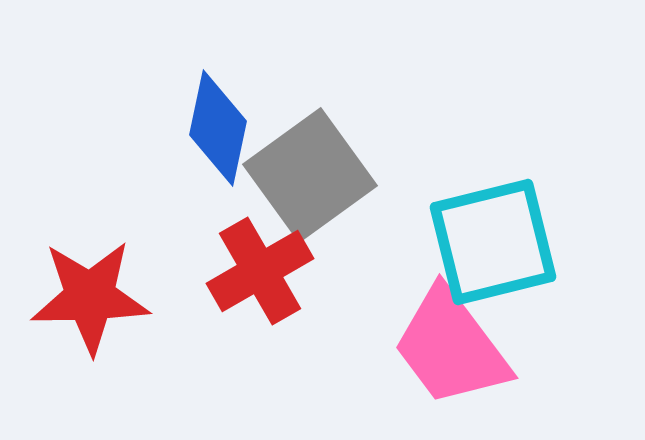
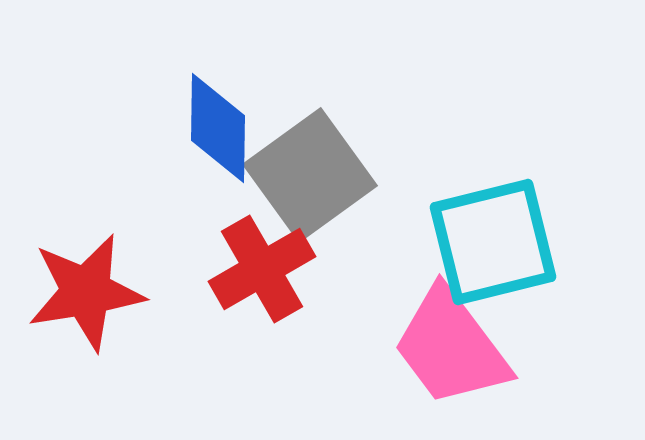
blue diamond: rotated 11 degrees counterclockwise
red cross: moved 2 px right, 2 px up
red star: moved 4 px left, 5 px up; rotated 8 degrees counterclockwise
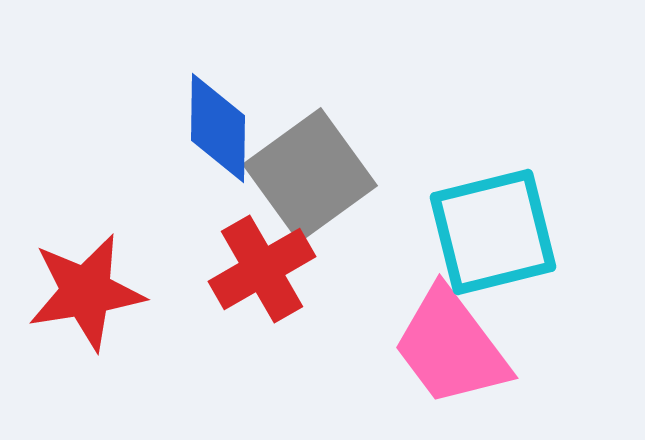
cyan square: moved 10 px up
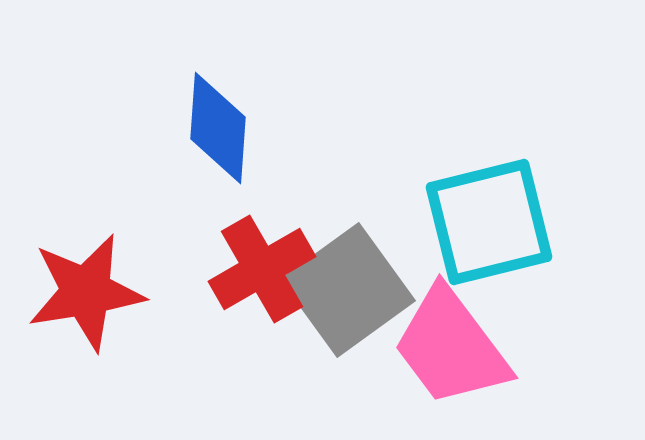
blue diamond: rotated 3 degrees clockwise
gray square: moved 38 px right, 115 px down
cyan square: moved 4 px left, 10 px up
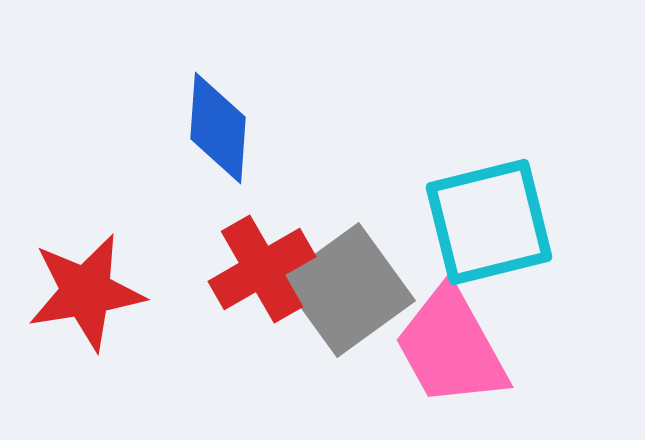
pink trapezoid: rotated 8 degrees clockwise
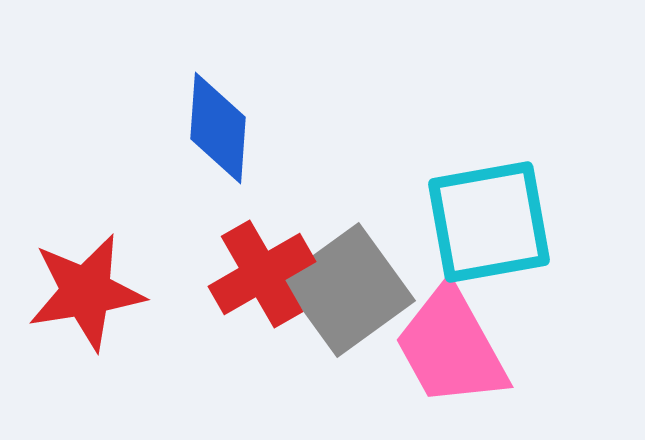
cyan square: rotated 4 degrees clockwise
red cross: moved 5 px down
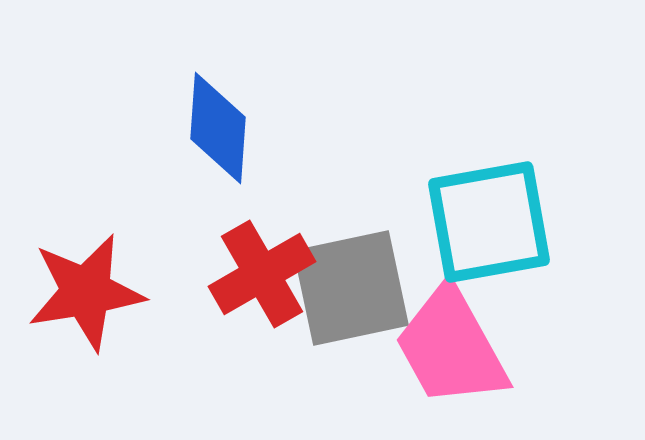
gray square: moved 3 px right, 2 px up; rotated 24 degrees clockwise
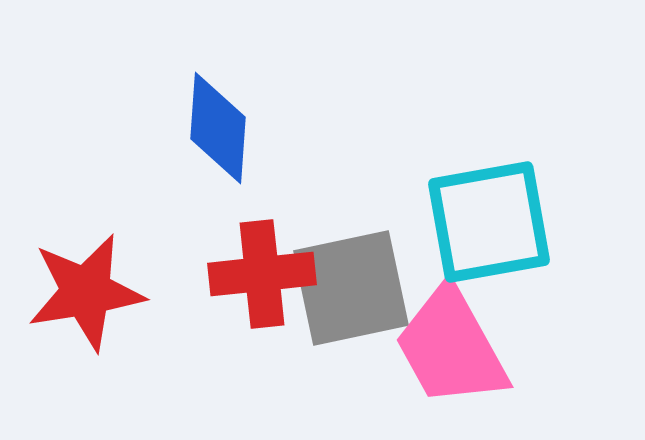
red cross: rotated 24 degrees clockwise
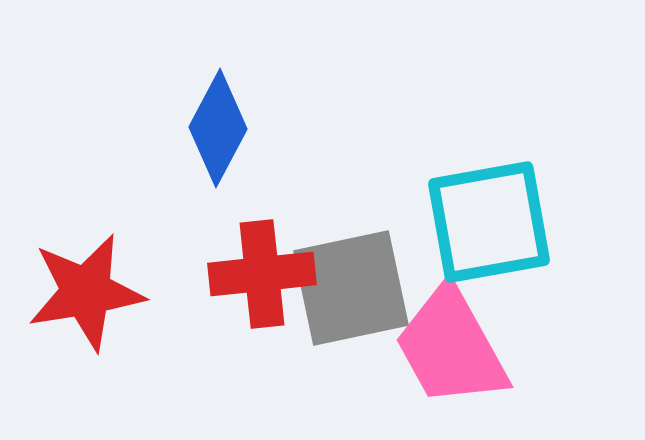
blue diamond: rotated 24 degrees clockwise
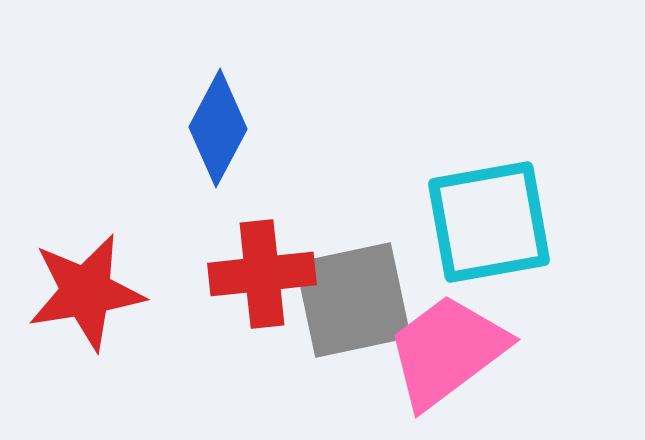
gray square: moved 2 px right, 12 px down
pink trapezoid: moved 4 px left, 4 px down; rotated 82 degrees clockwise
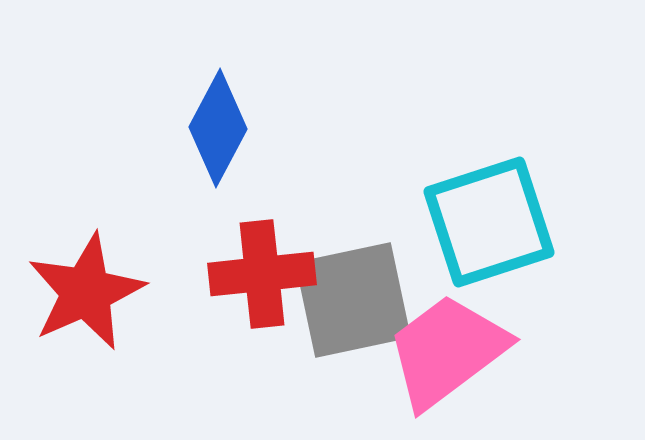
cyan square: rotated 8 degrees counterclockwise
red star: rotated 15 degrees counterclockwise
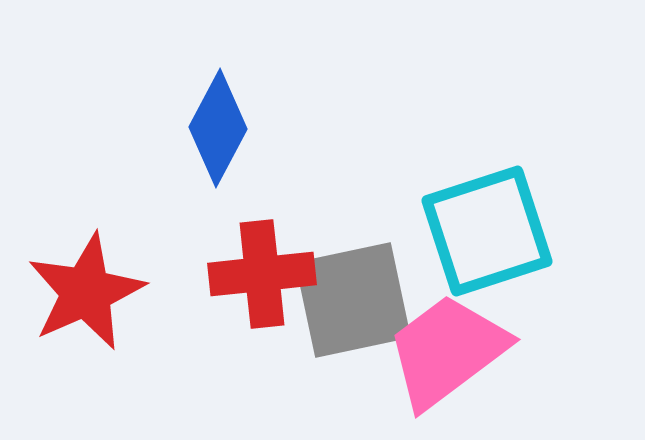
cyan square: moved 2 px left, 9 px down
